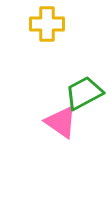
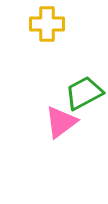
pink triangle: rotated 48 degrees clockwise
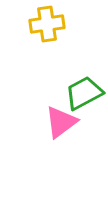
yellow cross: rotated 8 degrees counterclockwise
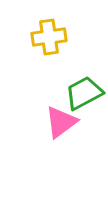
yellow cross: moved 2 px right, 13 px down
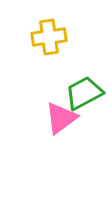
pink triangle: moved 4 px up
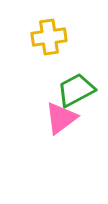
green trapezoid: moved 8 px left, 3 px up
